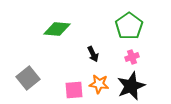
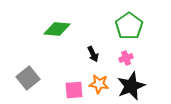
pink cross: moved 6 px left, 1 px down
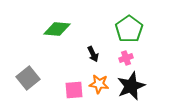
green pentagon: moved 3 px down
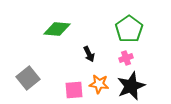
black arrow: moved 4 px left
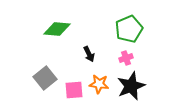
green pentagon: rotated 12 degrees clockwise
gray square: moved 17 px right
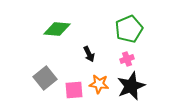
pink cross: moved 1 px right, 1 px down
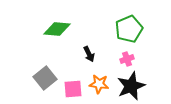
pink square: moved 1 px left, 1 px up
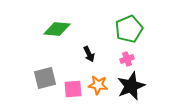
gray square: rotated 25 degrees clockwise
orange star: moved 1 px left, 1 px down
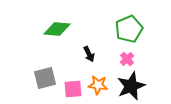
pink cross: rotated 24 degrees counterclockwise
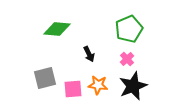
black star: moved 2 px right
